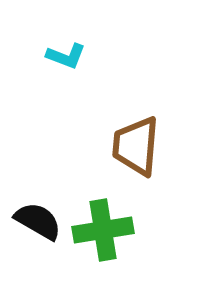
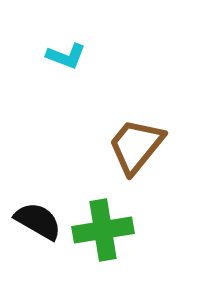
brown trapezoid: rotated 34 degrees clockwise
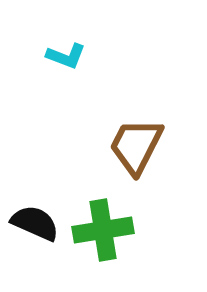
brown trapezoid: rotated 12 degrees counterclockwise
black semicircle: moved 3 px left, 2 px down; rotated 6 degrees counterclockwise
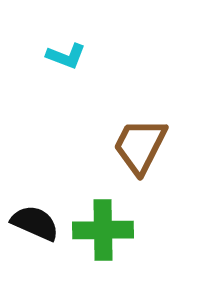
brown trapezoid: moved 4 px right
green cross: rotated 8 degrees clockwise
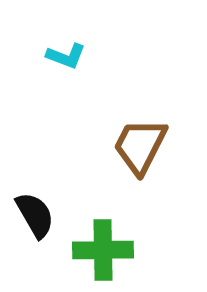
black semicircle: moved 8 px up; rotated 36 degrees clockwise
green cross: moved 20 px down
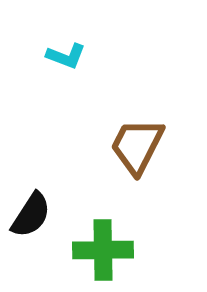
brown trapezoid: moved 3 px left
black semicircle: moved 4 px left; rotated 63 degrees clockwise
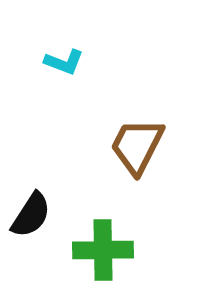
cyan L-shape: moved 2 px left, 6 px down
